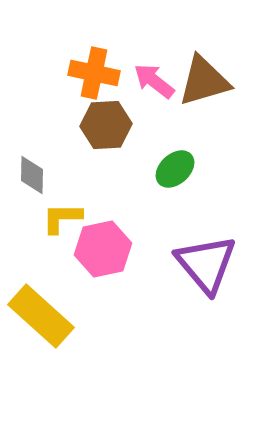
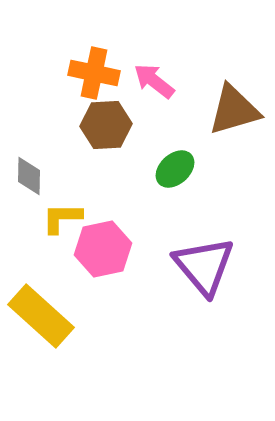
brown triangle: moved 30 px right, 29 px down
gray diamond: moved 3 px left, 1 px down
purple triangle: moved 2 px left, 2 px down
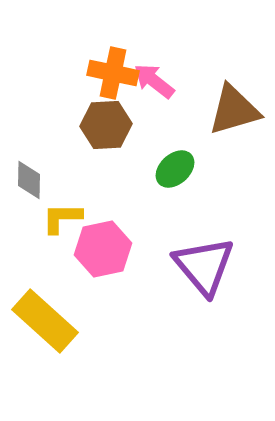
orange cross: moved 19 px right
gray diamond: moved 4 px down
yellow rectangle: moved 4 px right, 5 px down
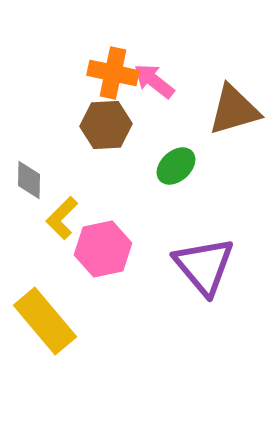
green ellipse: moved 1 px right, 3 px up
yellow L-shape: rotated 45 degrees counterclockwise
yellow rectangle: rotated 8 degrees clockwise
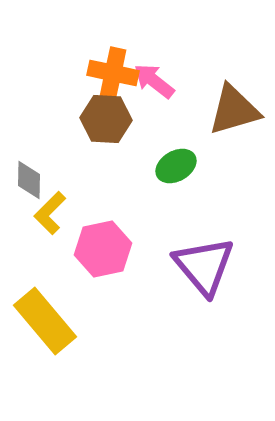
brown hexagon: moved 6 px up; rotated 6 degrees clockwise
green ellipse: rotated 12 degrees clockwise
yellow L-shape: moved 12 px left, 5 px up
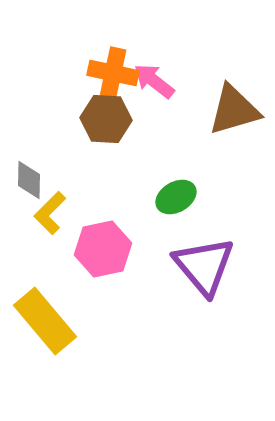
green ellipse: moved 31 px down
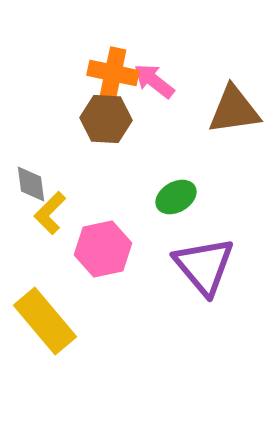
brown triangle: rotated 8 degrees clockwise
gray diamond: moved 2 px right, 4 px down; rotated 9 degrees counterclockwise
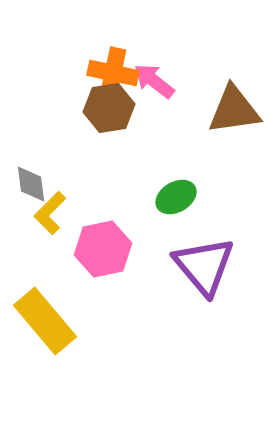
brown hexagon: moved 3 px right, 11 px up; rotated 12 degrees counterclockwise
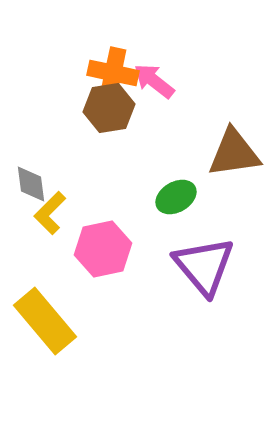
brown triangle: moved 43 px down
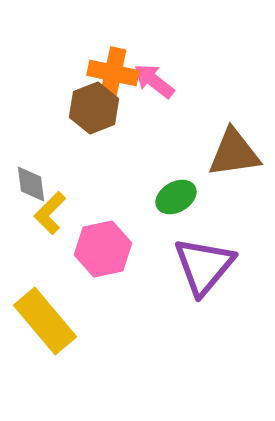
brown hexagon: moved 15 px left; rotated 12 degrees counterclockwise
purple triangle: rotated 20 degrees clockwise
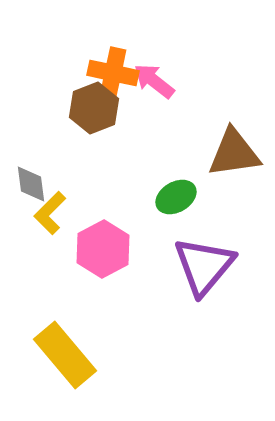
pink hexagon: rotated 16 degrees counterclockwise
yellow rectangle: moved 20 px right, 34 px down
